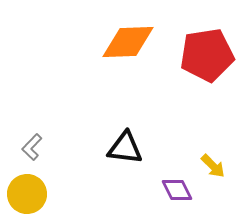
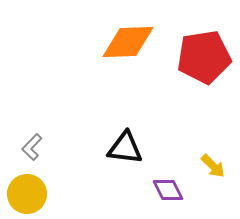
red pentagon: moved 3 px left, 2 px down
purple diamond: moved 9 px left
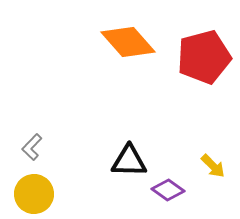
orange diamond: rotated 50 degrees clockwise
red pentagon: rotated 6 degrees counterclockwise
black triangle: moved 4 px right, 13 px down; rotated 6 degrees counterclockwise
purple diamond: rotated 28 degrees counterclockwise
yellow circle: moved 7 px right
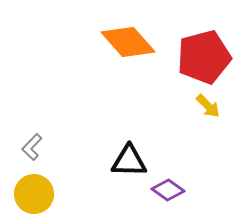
yellow arrow: moved 5 px left, 60 px up
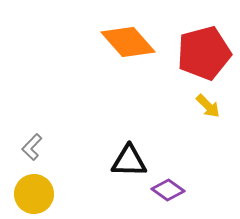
red pentagon: moved 4 px up
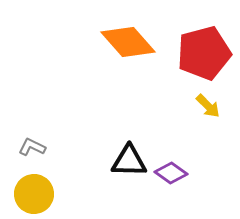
gray L-shape: rotated 72 degrees clockwise
purple diamond: moved 3 px right, 17 px up
